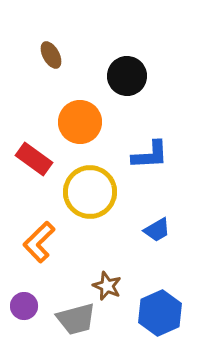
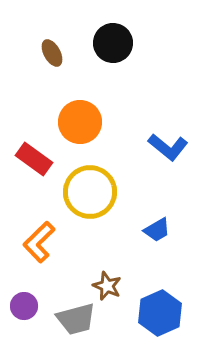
brown ellipse: moved 1 px right, 2 px up
black circle: moved 14 px left, 33 px up
blue L-shape: moved 18 px right, 8 px up; rotated 42 degrees clockwise
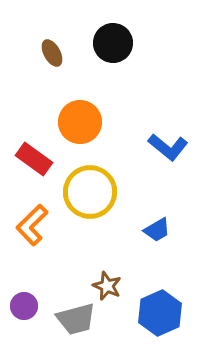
orange L-shape: moved 7 px left, 17 px up
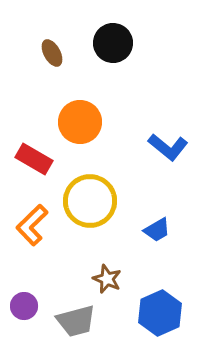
red rectangle: rotated 6 degrees counterclockwise
yellow circle: moved 9 px down
brown star: moved 7 px up
gray trapezoid: moved 2 px down
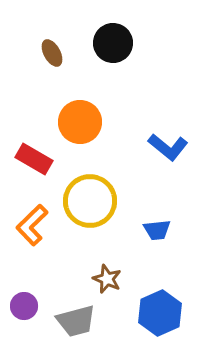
blue trapezoid: rotated 24 degrees clockwise
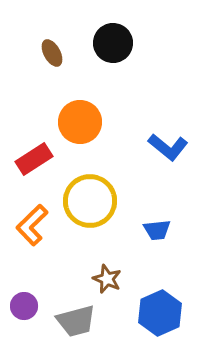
red rectangle: rotated 63 degrees counterclockwise
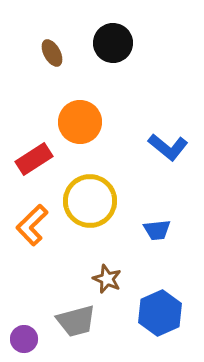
purple circle: moved 33 px down
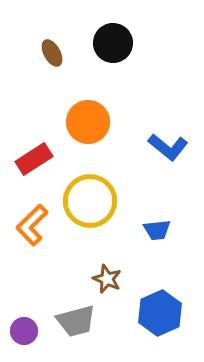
orange circle: moved 8 px right
purple circle: moved 8 px up
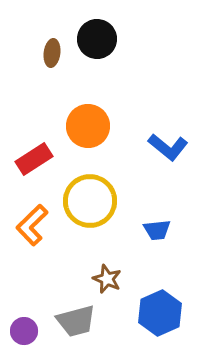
black circle: moved 16 px left, 4 px up
brown ellipse: rotated 36 degrees clockwise
orange circle: moved 4 px down
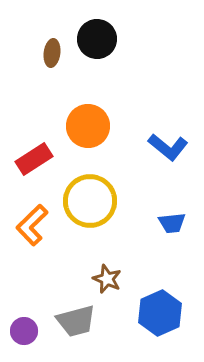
blue trapezoid: moved 15 px right, 7 px up
